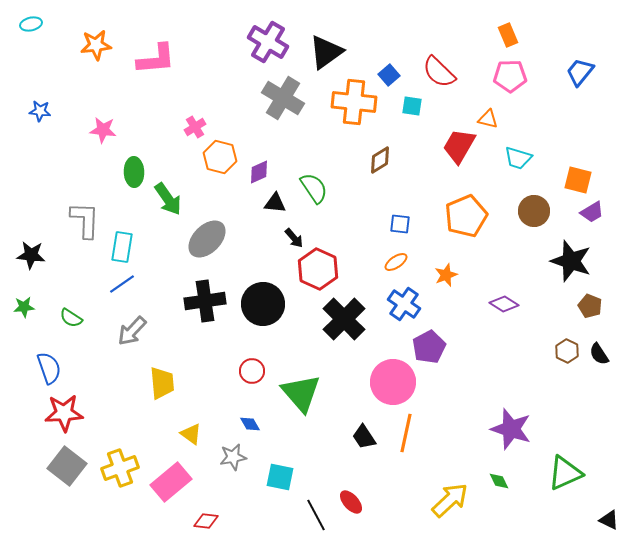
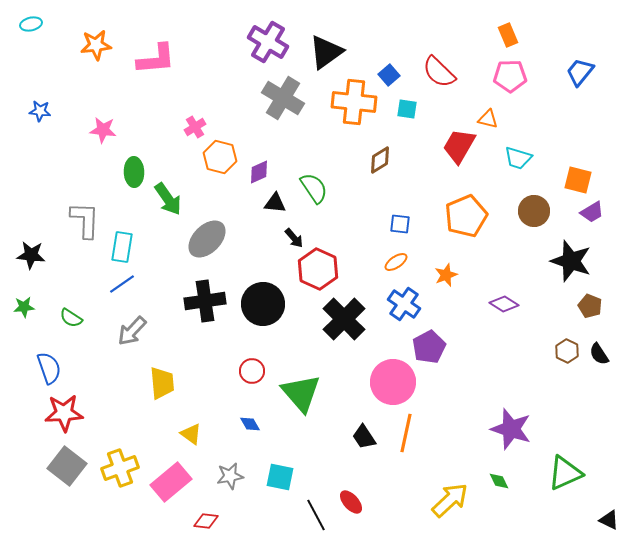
cyan square at (412, 106): moved 5 px left, 3 px down
gray star at (233, 457): moved 3 px left, 19 px down
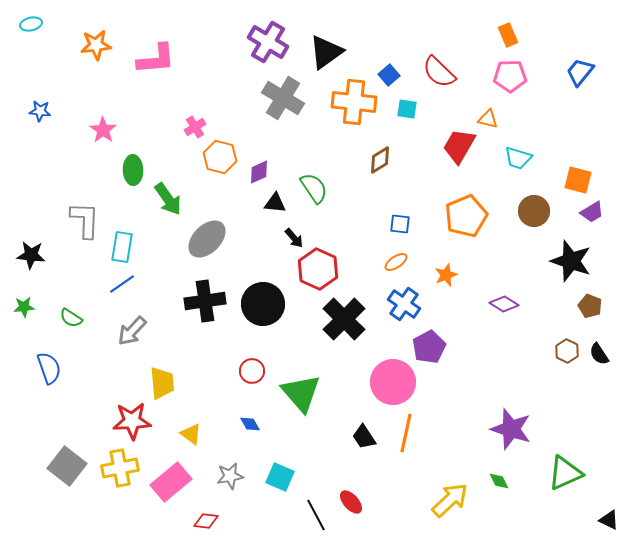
pink star at (103, 130): rotated 28 degrees clockwise
green ellipse at (134, 172): moved 1 px left, 2 px up
red star at (64, 413): moved 68 px right, 8 px down
yellow cross at (120, 468): rotated 9 degrees clockwise
cyan square at (280, 477): rotated 12 degrees clockwise
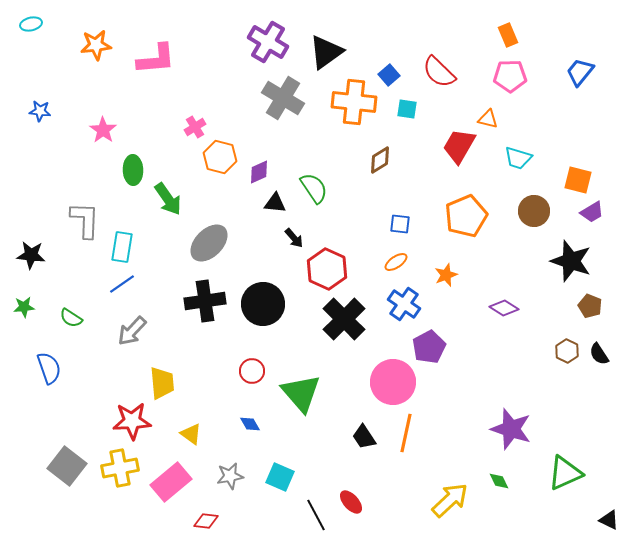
gray ellipse at (207, 239): moved 2 px right, 4 px down
red hexagon at (318, 269): moved 9 px right
purple diamond at (504, 304): moved 4 px down
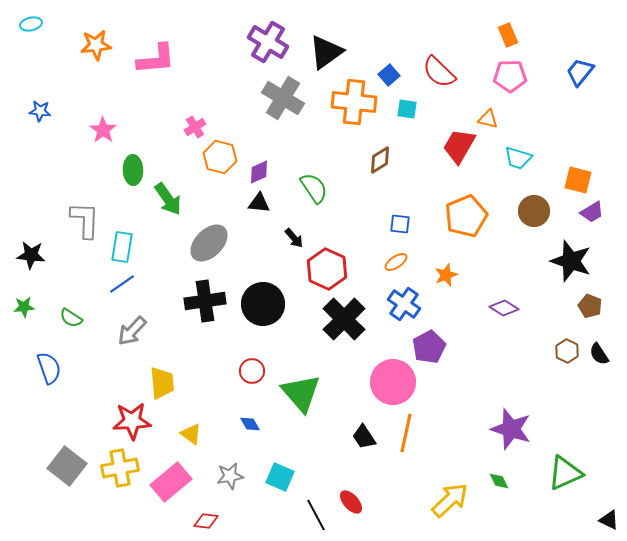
black triangle at (275, 203): moved 16 px left
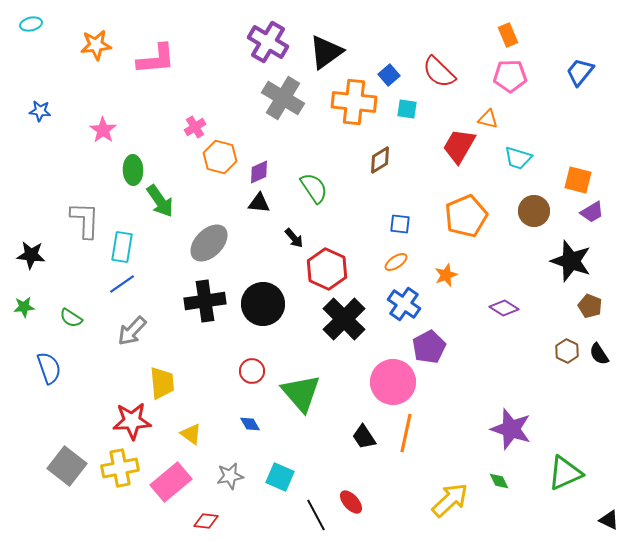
green arrow at (168, 199): moved 8 px left, 2 px down
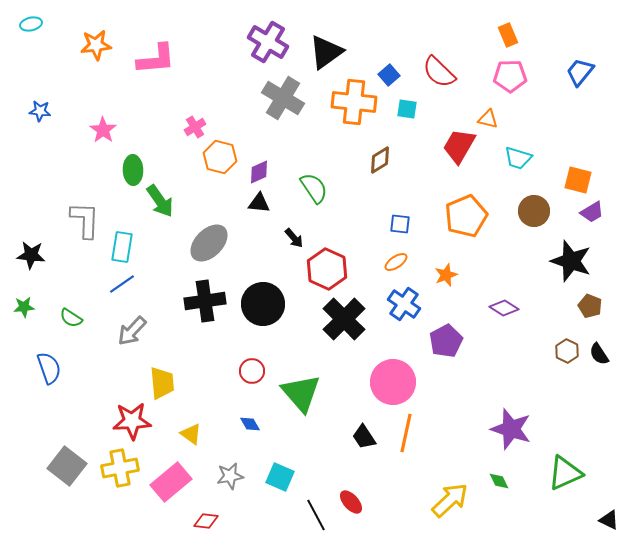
purple pentagon at (429, 347): moved 17 px right, 6 px up
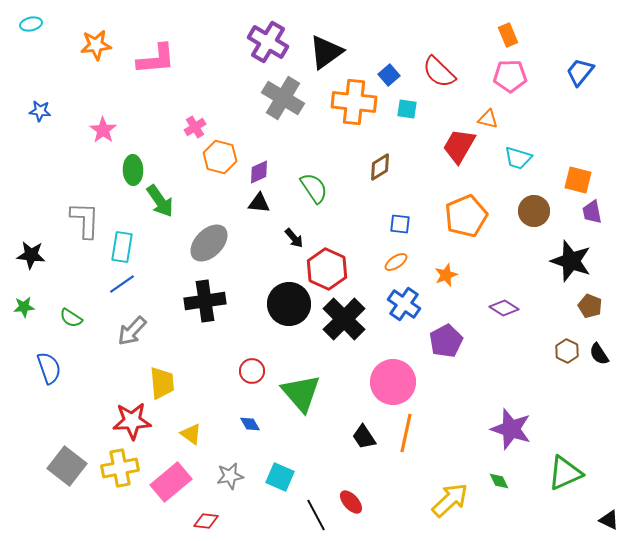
brown diamond at (380, 160): moved 7 px down
purple trapezoid at (592, 212): rotated 110 degrees clockwise
black circle at (263, 304): moved 26 px right
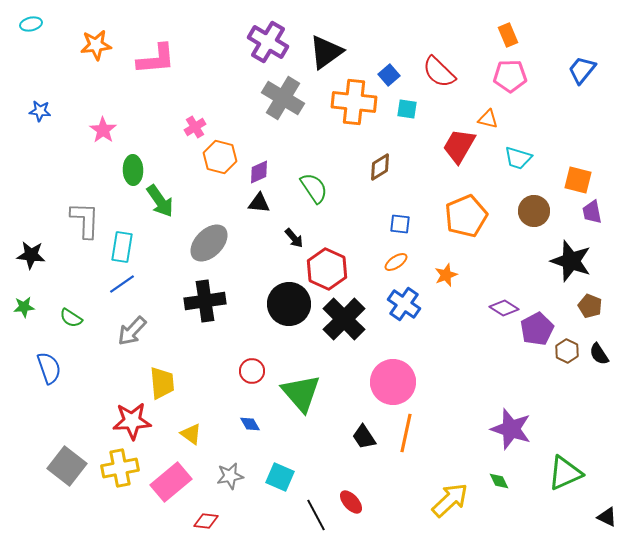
blue trapezoid at (580, 72): moved 2 px right, 2 px up
purple pentagon at (446, 341): moved 91 px right, 12 px up
black triangle at (609, 520): moved 2 px left, 3 px up
